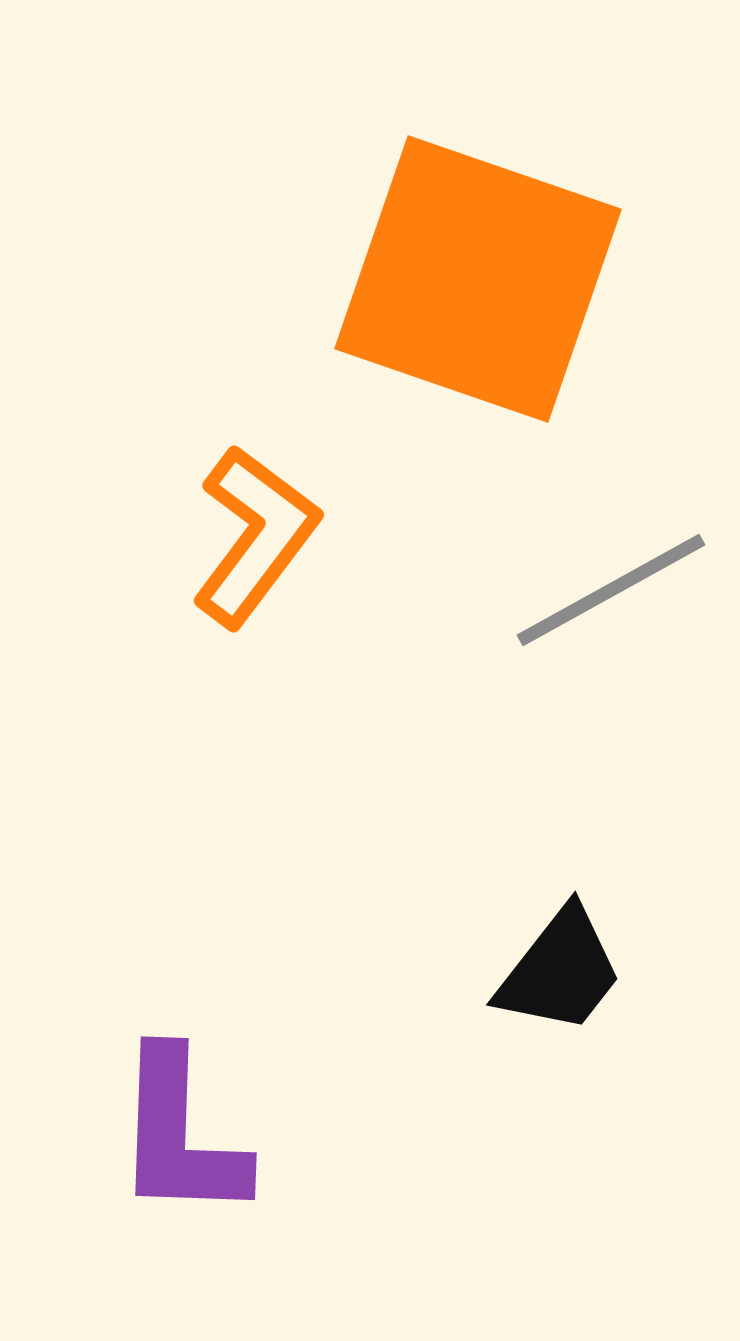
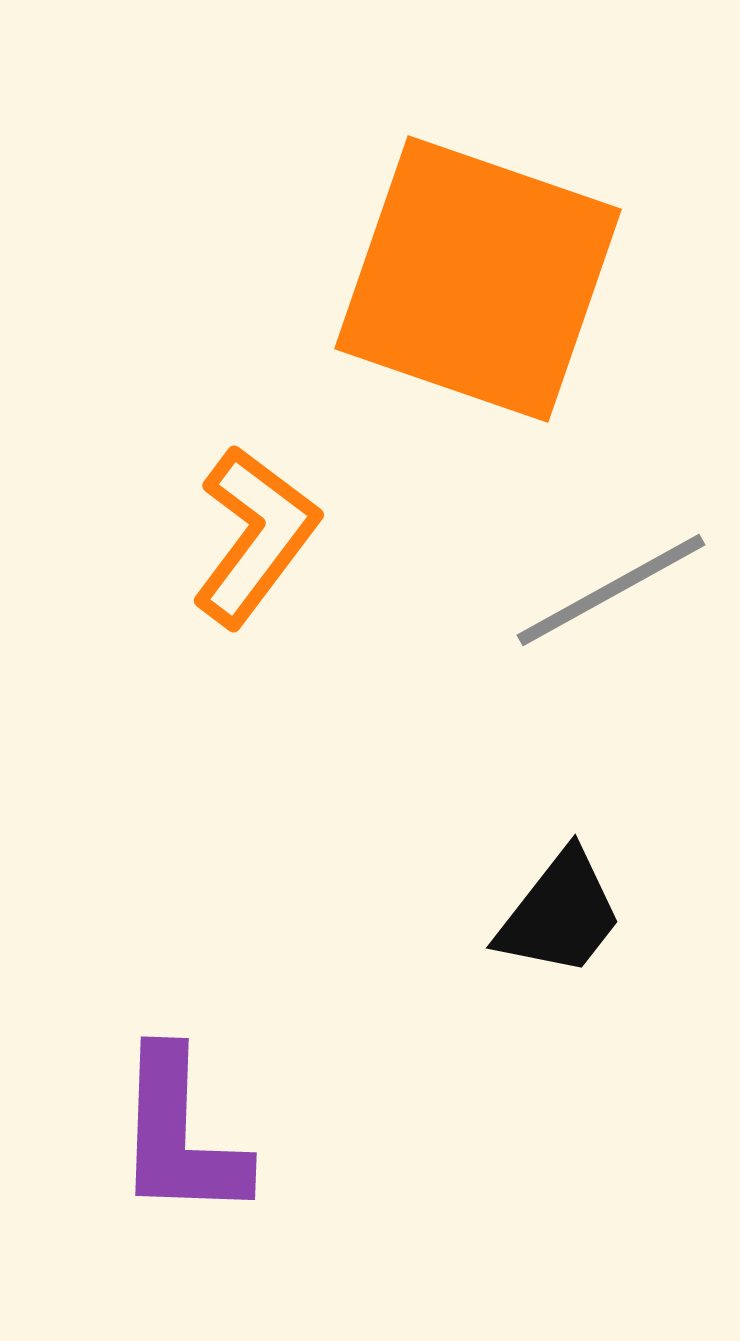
black trapezoid: moved 57 px up
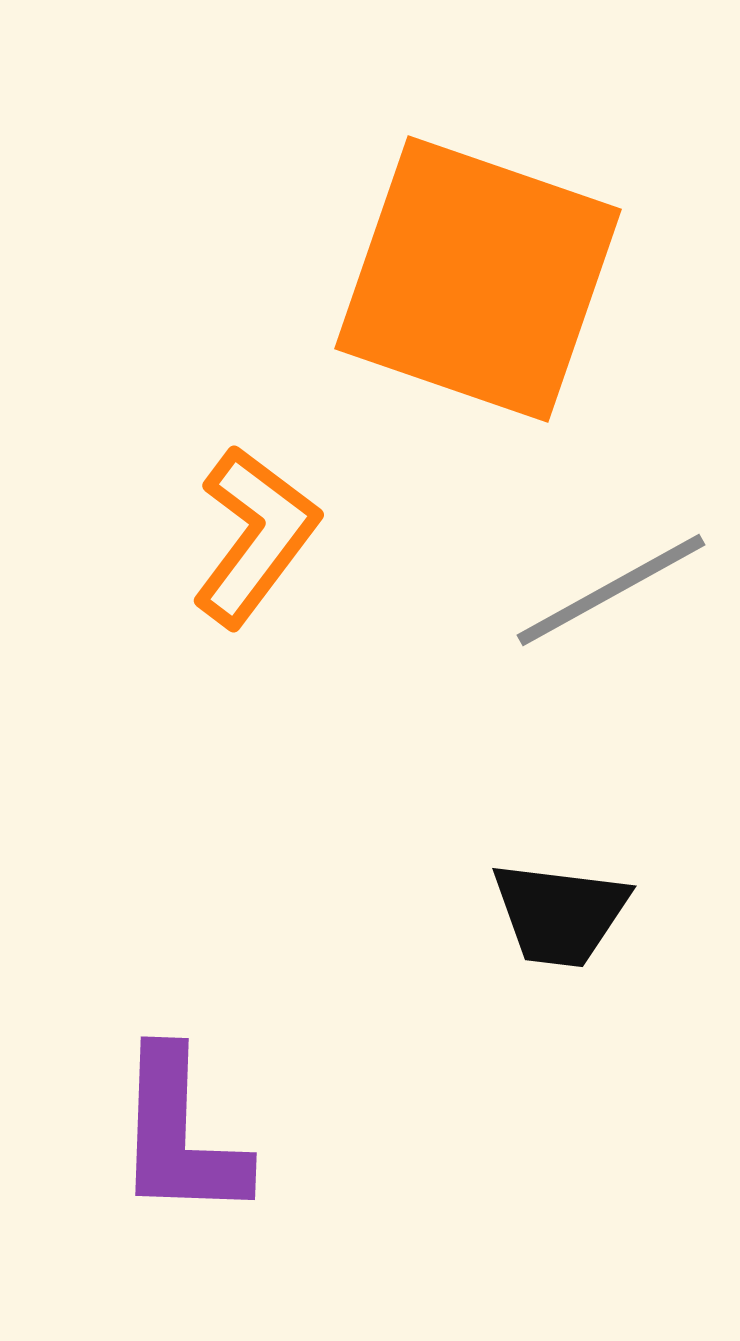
black trapezoid: rotated 59 degrees clockwise
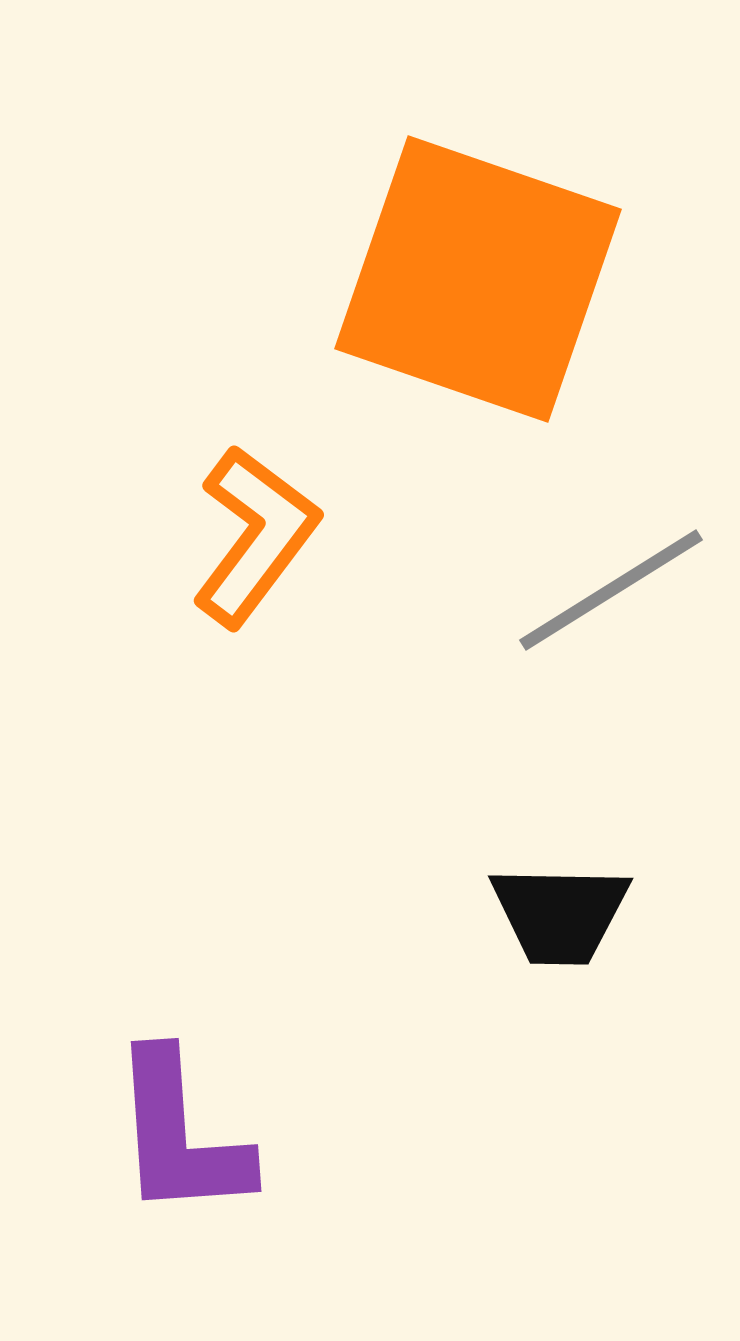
gray line: rotated 3 degrees counterclockwise
black trapezoid: rotated 6 degrees counterclockwise
purple L-shape: rotated 6 degrees counterclockwise
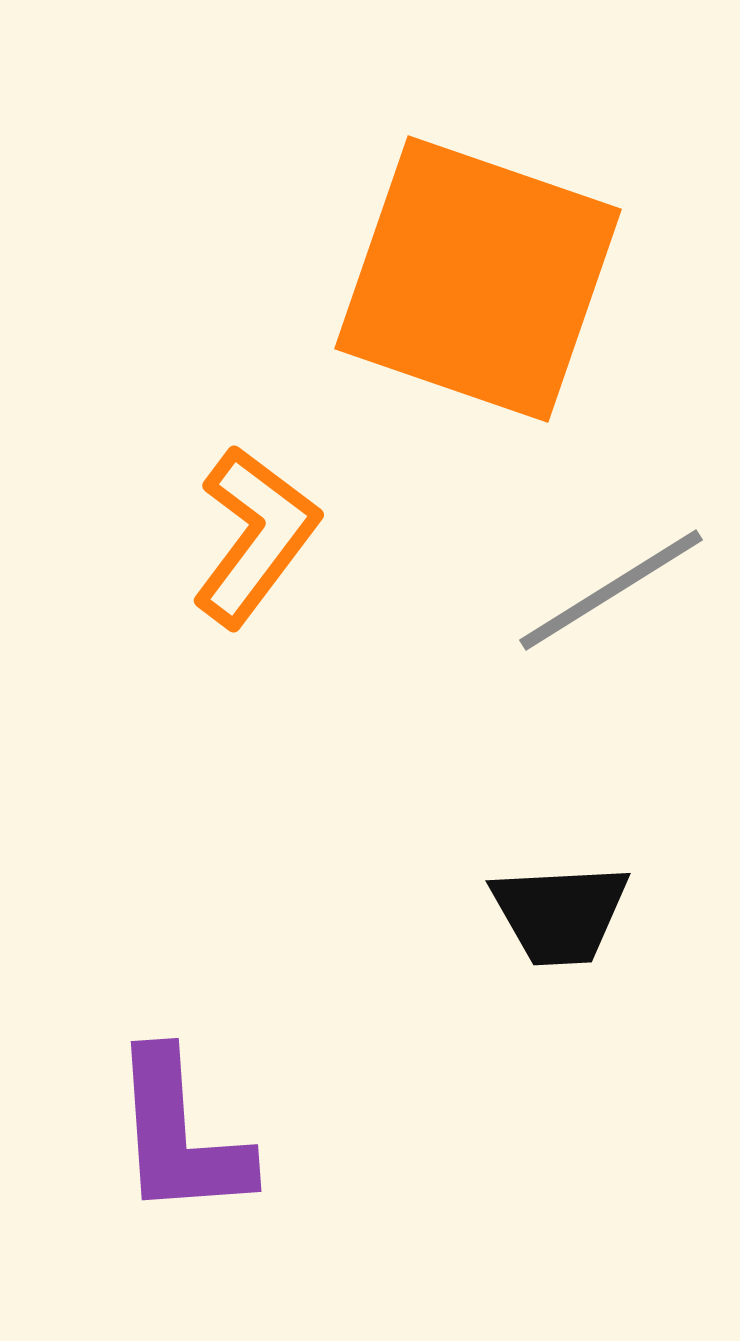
black trapezoid: rotated 4 degrees counterclockwise
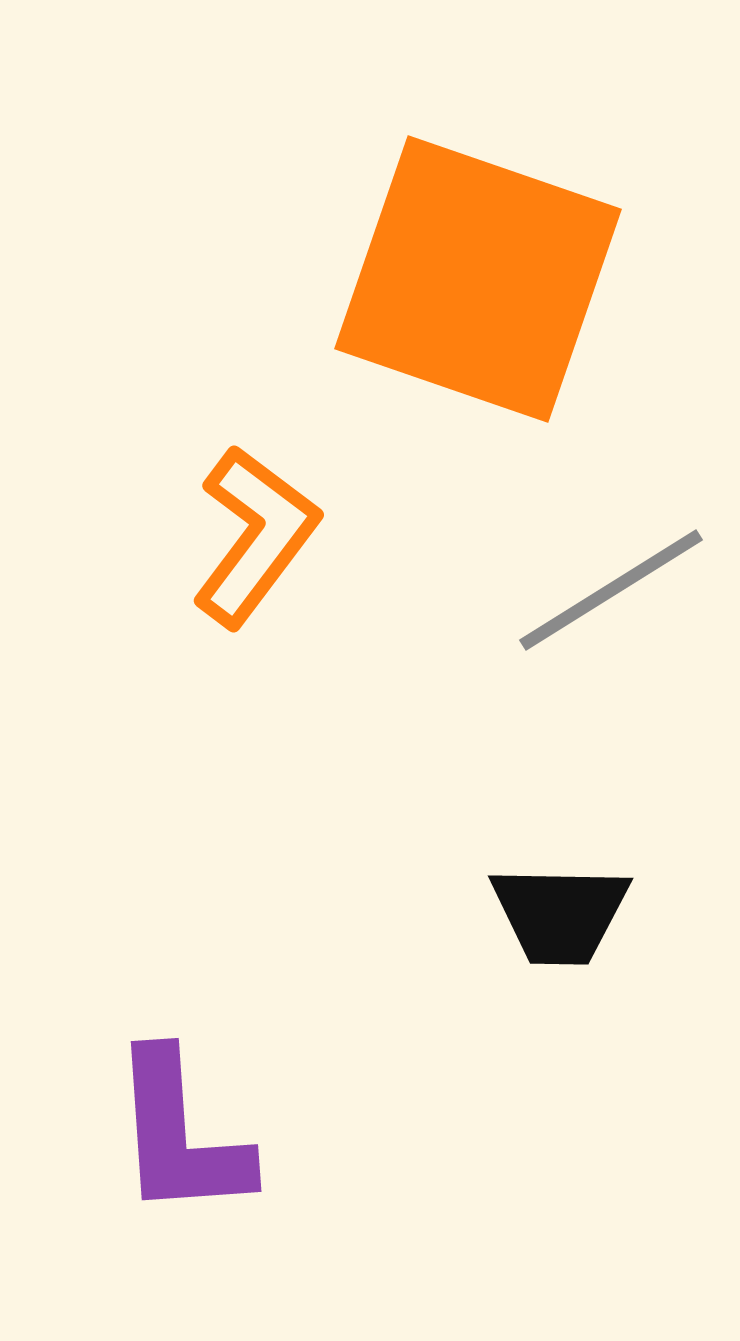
black trapezoid: rotated 4 degrees clockwise
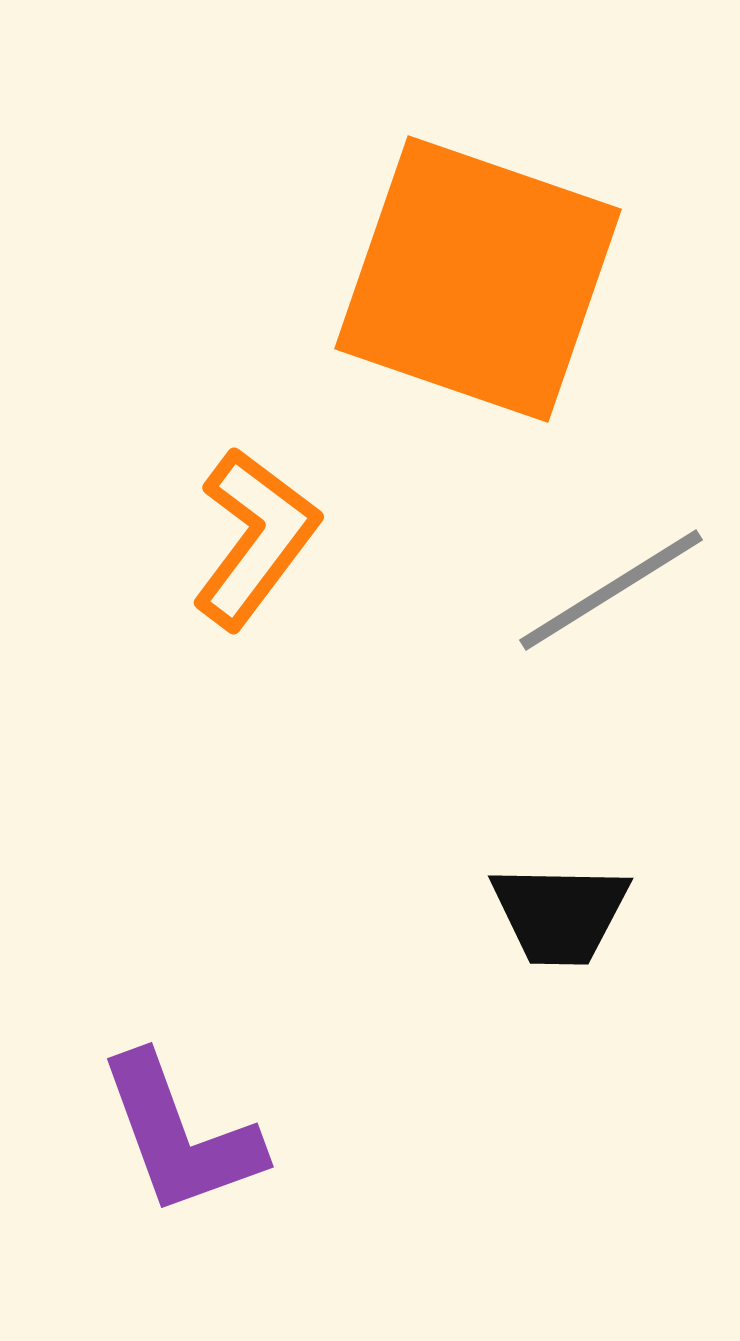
orange L-shape: moved 2 px down
purple L-shape: rotated 16 degrees counterclockwise
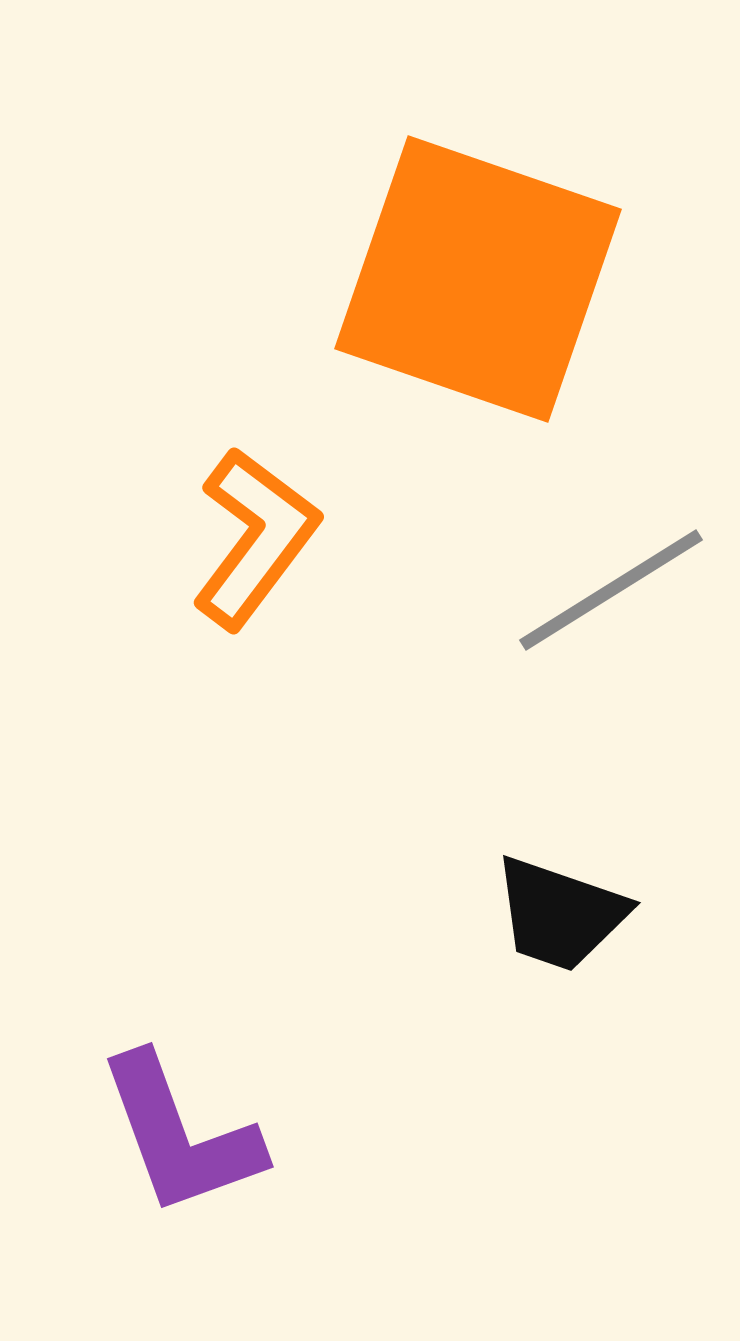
black trapezoid: rotated 18 degrees clockwise
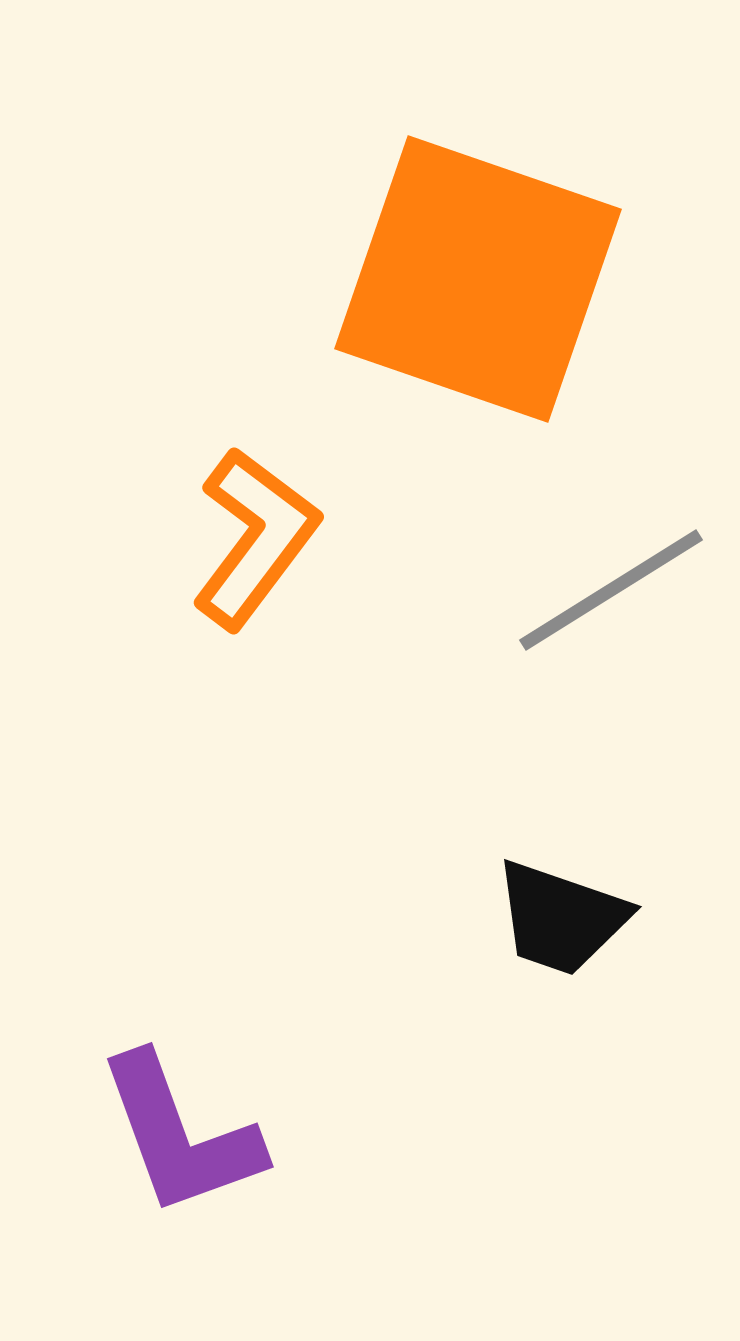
black trapezoid: moved 1 px right, 4 px down
